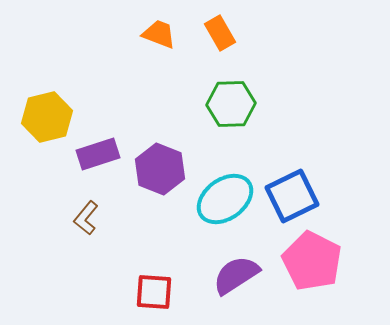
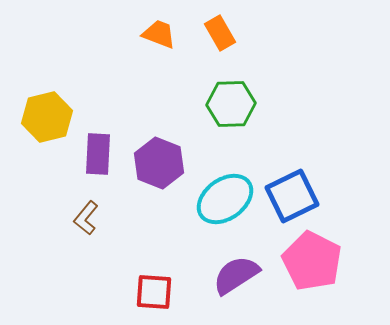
purple rectangle: rotated 69 degrees counterclockwise
purple hexagon: moved 1 px left, 6 px up
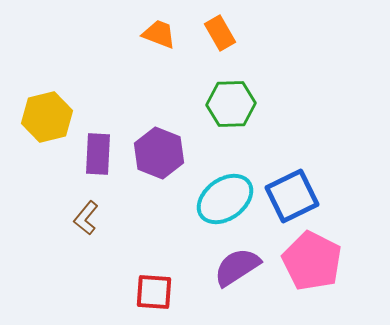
purple hexagon: moved 10 px up
purple semicircle: moved 1 px right, 8 px up
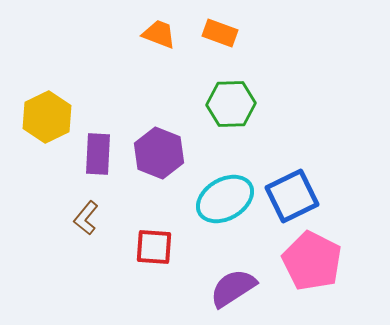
orange rectangle: rotated 40 degrees counterclockwise
yellow hexagon: rotated 12 degrees counterclockwise
cyan ellipse: rotated 6 degrees clockwise
purple semicircle: moved 4 px left, 21 px down
red square: moved 45 px up
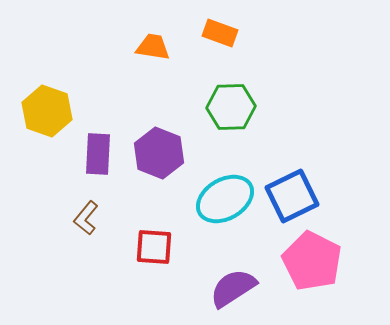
orange trapezoid: moved 6 px left, 13 px down; rotated 12 degrees counterclockwise
green hexagon: moved 3 px down
yellow hexagon: moved 6 px up; rotated 15 degrees counterclockwise
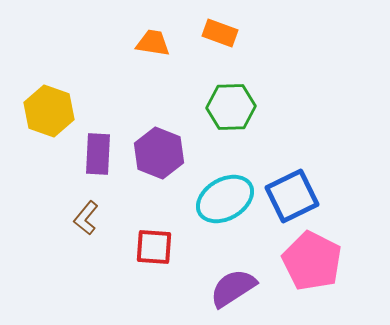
orange trapezoid: moved 4 px up
yellow hexagon: moved 2 px right
